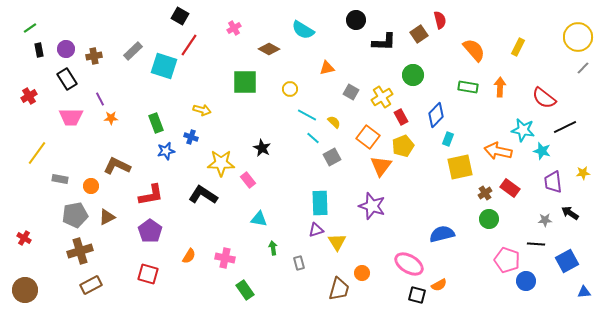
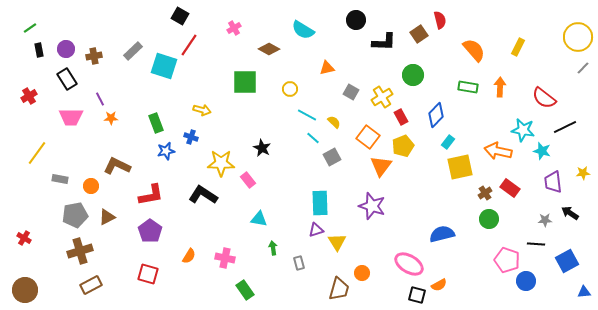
cyan rectangle at (448, 139): moved 3 px down; rotated 16 degrees clockwise
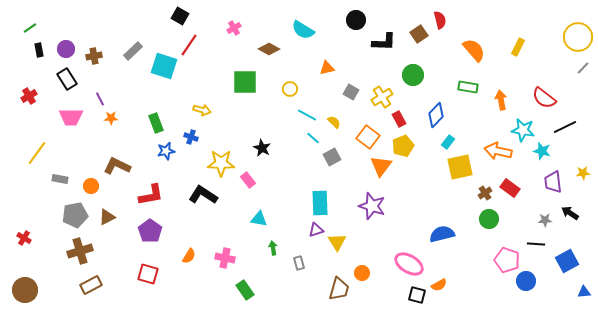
orange arrow at (500, 87): moved 1 px right, 13 px down; rotated 12 degrees counterclockwise
red rectangle at (401, 117): moved 2 px left, 2 px down
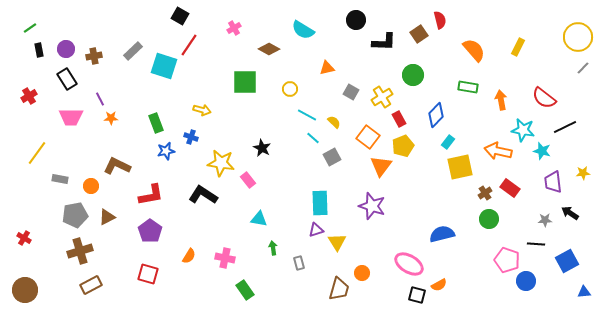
yellow star at (221, 163): rotated 8 degrees clockwise
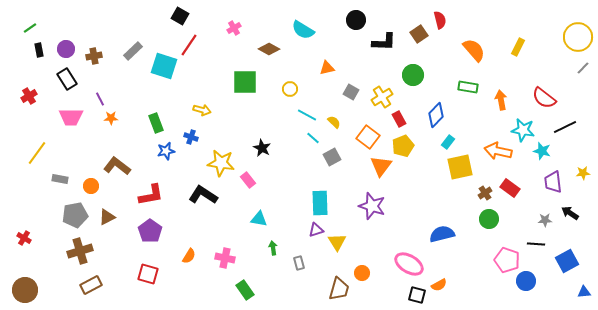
brown L-shape at (117, 166): rotated 12 degrees clockwise
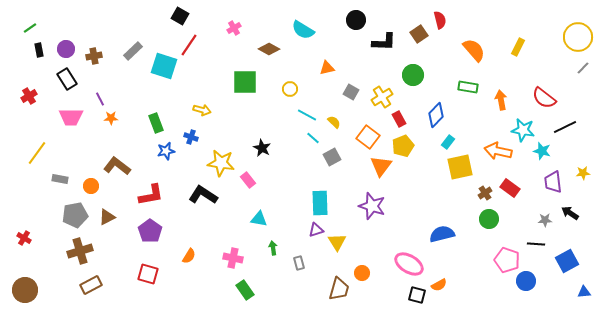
pink cross at (225, 258): moved 8 px right
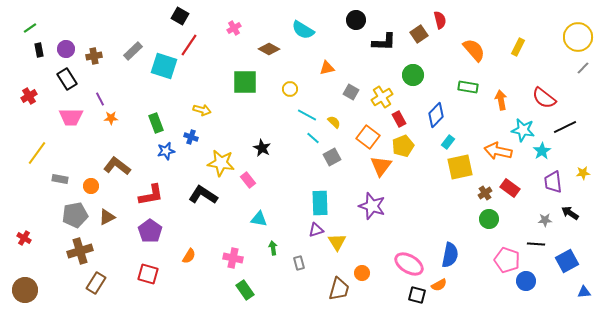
cyan star at (542, 151): rotated 24 degrees clockwise
blue semicircle at (442, 234): moved 8 px right, 21 px down; rotated 115 degrees clockwise
brown rectangle at (91, 285): moved 5 px right, 2 px up; rotated 30 degrees counterclockwise
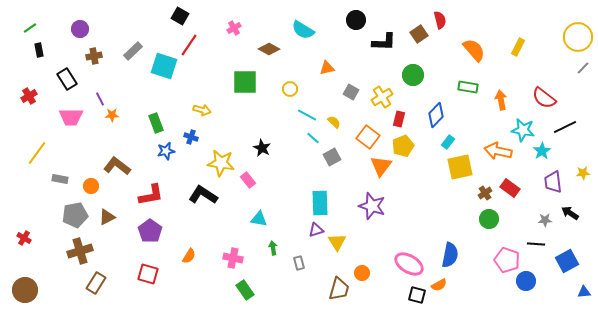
purple circle at (66, 49): moved 14 px right, 20 px up
orange star at (111, 118): moved 1 px right, 3 px up
red rectangle at (399, 119): rotated 42 degrees clockwise
